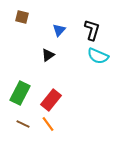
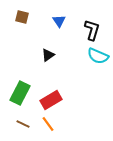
blue triangle: moved 9 px up; rotated 16 degrees counterclockwise
red rectangle: rotated 20 degrees clockwise
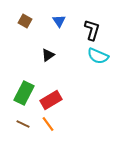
brown square: moved 3 px right, 4 px down; rotated 16 degrees clockwise
green rectangle: moved 4 px right
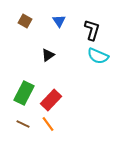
red rectangle: rotated 15 degrees counterclockwise
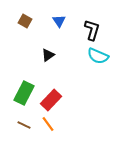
brown line: moved 1 px right, 1 px down
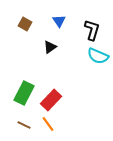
brown square: moved 3 px down
black triangle: moved 2 px right, 8 px up
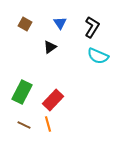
blue triangle: moved 1 px right, 2 px down
black L-shape: moved 3 px up; rotated 15 degrees clockwise
green rectangle: moved 2 px left, 1 px up
red rectangle: moved 2 px right
orange line: rotated 21 degrees clockwise
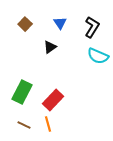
brown square: rotated 16 degrees clockwise
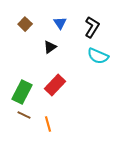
red rectangle: moved 2 px right, 15 px up
brown line: moved 10 px up
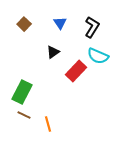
brown square: moved 1 px left
black triangle: moved 3 px right, 5 px down
red rectangle: moved 21 px right, 14 px up
